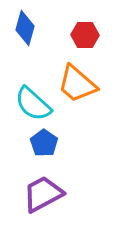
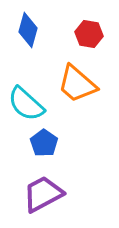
blue diamond: moved 3 px right, 2 px down
red hexagon: moved 4 px right, 1 px up; rotated 8 degrees clockwise
cyan semicircle: moved 7 px left
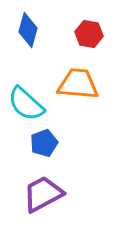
orange trapezoid: moved 1 px right; rotated 144 degrees clockwise
blue pentagon: rotated 16 degrees clockwise
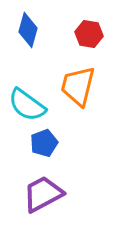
orange trapezoid: moved 2 px down; rotated 81 degrees counterclockwise
cyan semicircle: moved 1 px right, 1 px down; rotated 6 degrees counterclockwise
